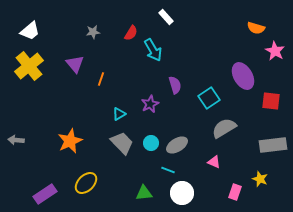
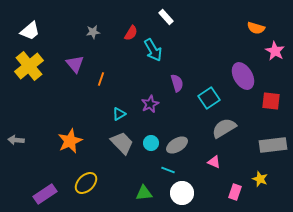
purple semicircle: moved 2 px right, 2 px up
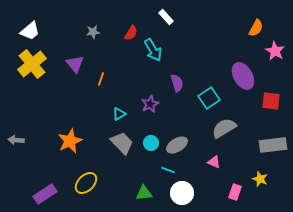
orange semicircle: rotated 78 degrees counterclockwise
yellow cross: moved 3 px right, 2 px up
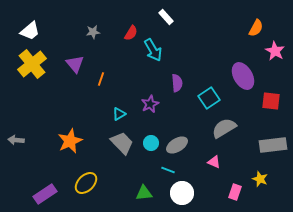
purple semicircle: rotated 12 degrees clockwise
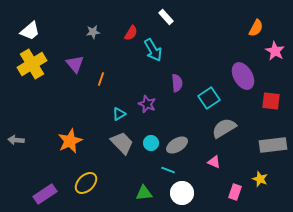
yellow cross: rotated 8 degrees clockwise
purple star: moved 3 px left; rotated 24 degrees counterclockwise
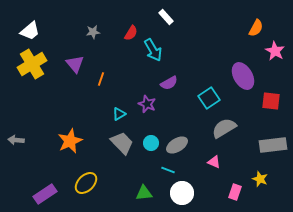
purple semicircle: moved 8 px left; rotated 66 degrees clockwise
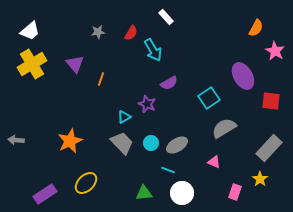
gray star: moved 5 px right
cyan triangle: moved 5 px right, 3 px down
gray rectangle: moved 4 px left, 3 px down; rotated 40 degrees counterclockwise
yellow star: rotated 14 degrees clockwise
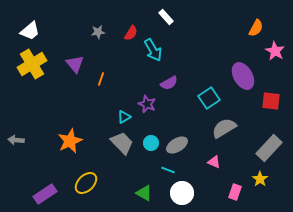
green triangle: rotated 36 degrees clockwise
